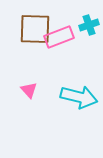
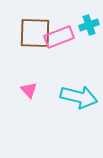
brown square: moved 4 px down
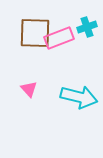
cyan cross: moved 2 px left, 2 px down
pink rectangle: moved 1 px down
pink triangle: moved 1 px up
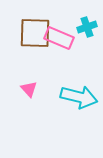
pink rectangle: rotated 44 degrees clockwise
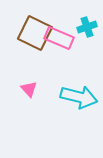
brown square: rotated 24 degrees clockwise
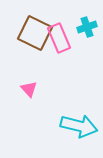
pink rectangle: rotated 44 degrees clockwise
cyan arrow: moved 29 px down
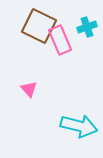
brown square: moved 4 px right, 7 px up
pink rectangle: moved 1 px right, 2 px down
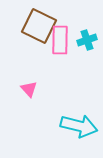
cyan cross: moved 13 px down
pink rectangle: rotated 24 degrees clockwise
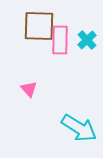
brown square: rotated 24 degrees counterclockwise
cyan cross: rotated 24 degrees counterclockwise
cyan arrow: moved 2 px down; rotated 18 degrees clockwise
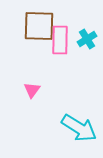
cyan cross: moved 1 px up; rotated 12 degrees clockwise
pink triangle: moved 3 px right, 1 px down; rotated 18 degrees clockwise
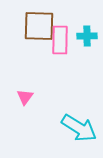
cyan cross: moved 3 px up; rotated 30 degrees clockwise
pink triangle: moved 7 px left, 7 px down
